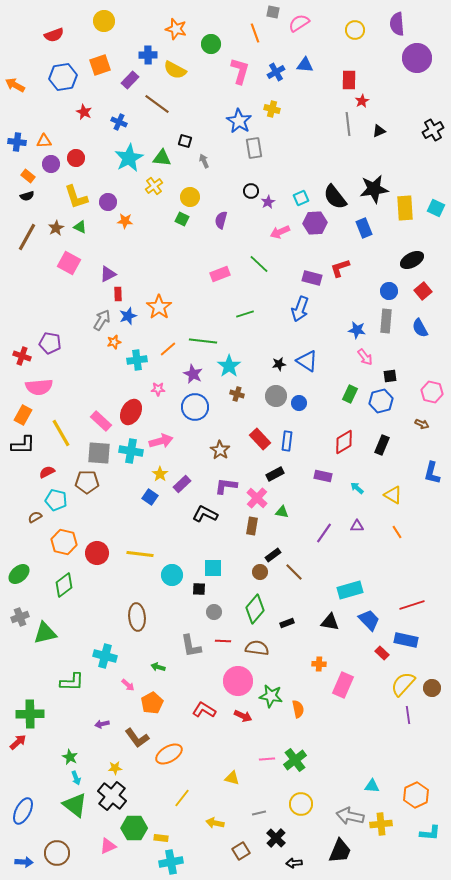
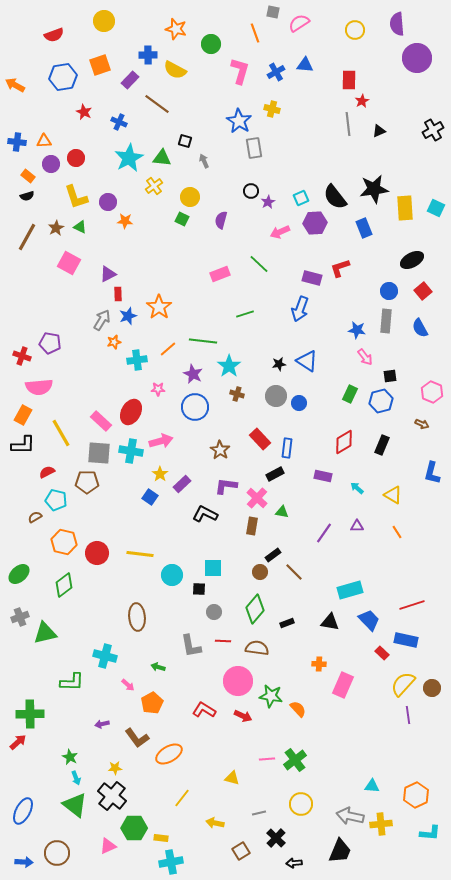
pink hexagon at (432, 392): rotated 10 degrees clockwise
blue rectangle at (287, 441): moved 7 px down
orange semicircle at (298, 709): rotated 30 degrees counterclockwise
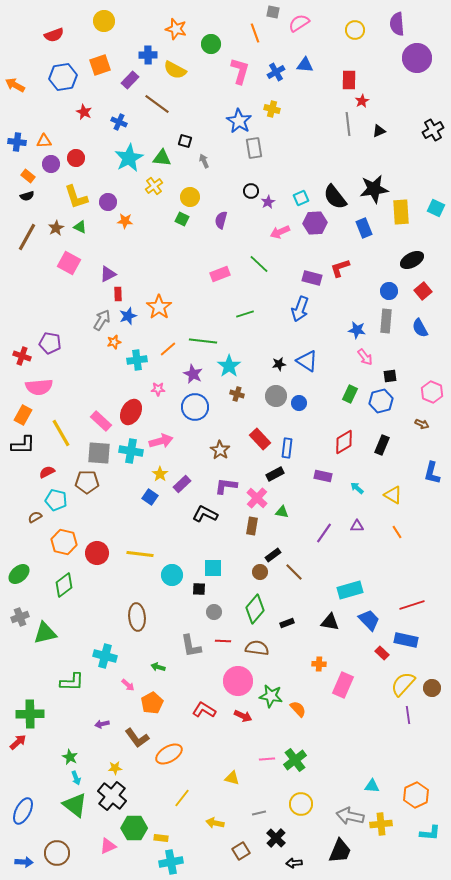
yellow rectangle at (405, 208): moved 4 px left, 4 px down
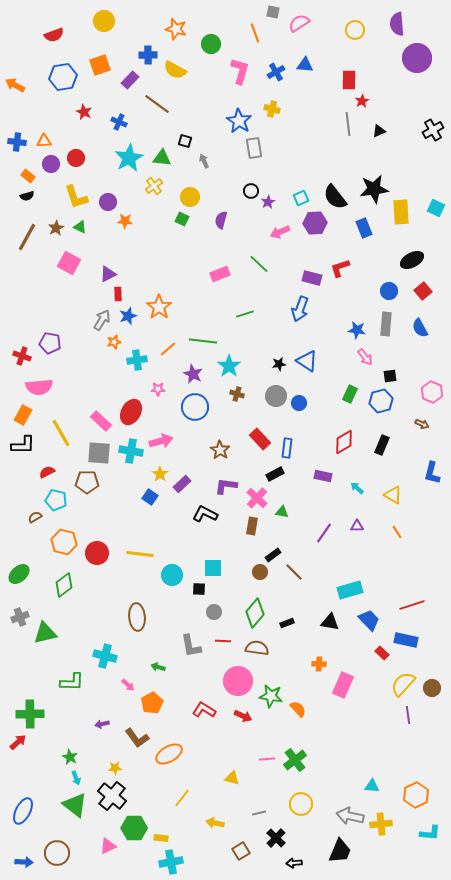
gray rectangle at (386, 321): moved 3 px down
green diamond at (255, 609): moved 4 px down
